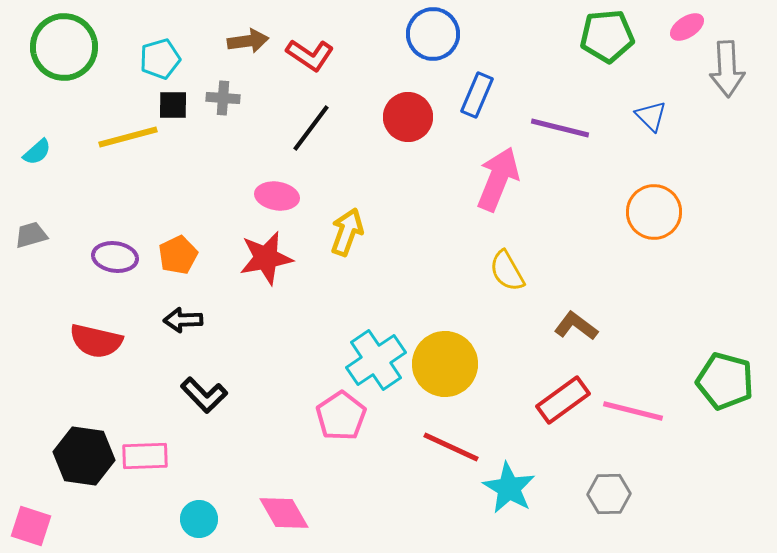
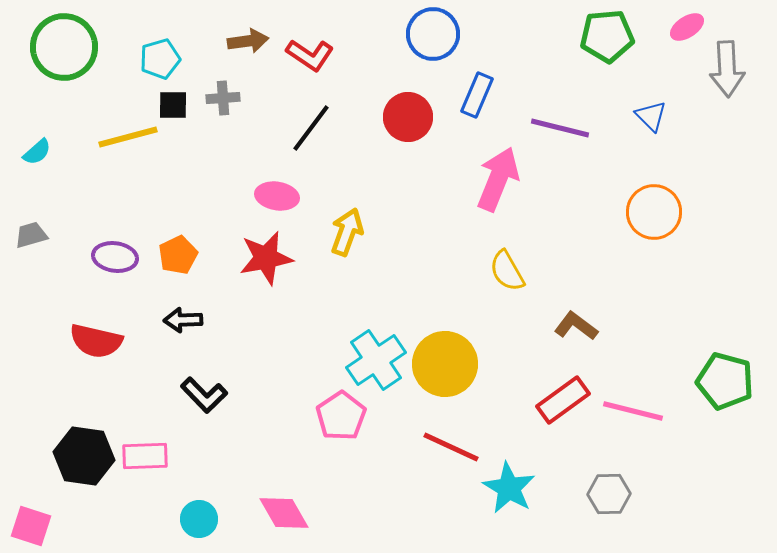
gray cross at (223, 98): rotated 8 degrees counterclockwise
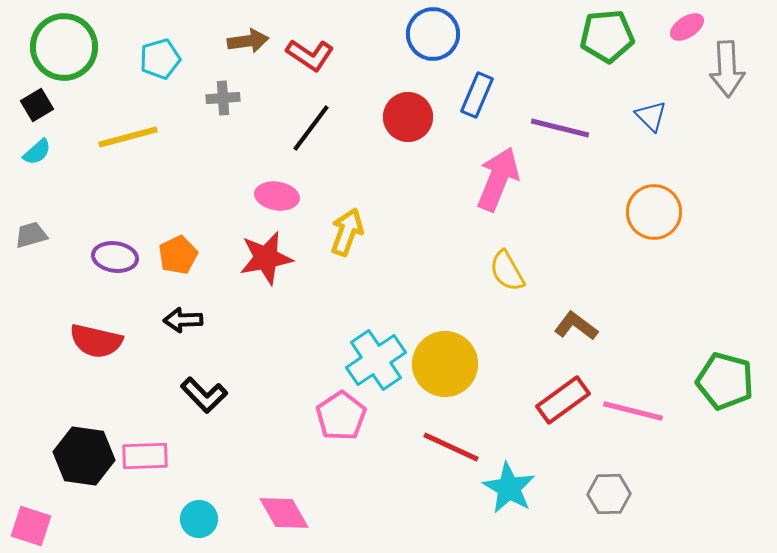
black square at (173, 105): moved 136 px left; rotated 32 degrees counterclockwise
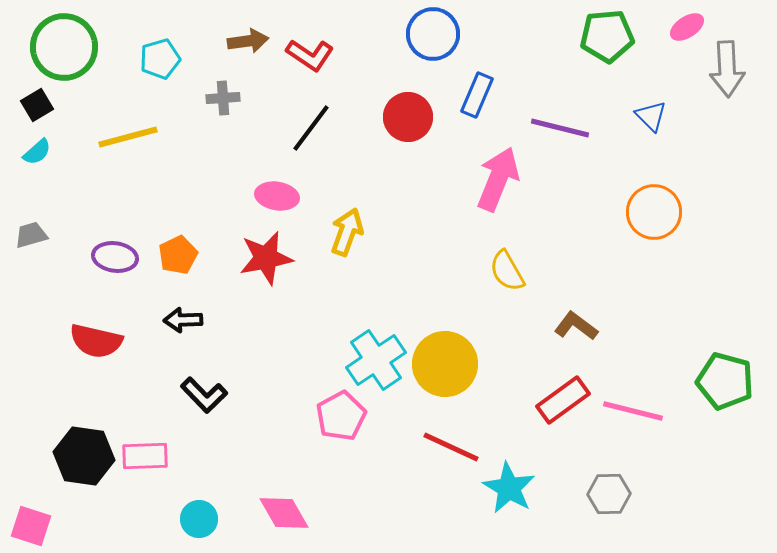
pink pentagon at (341, 416): rotated 6 degrees clockwise
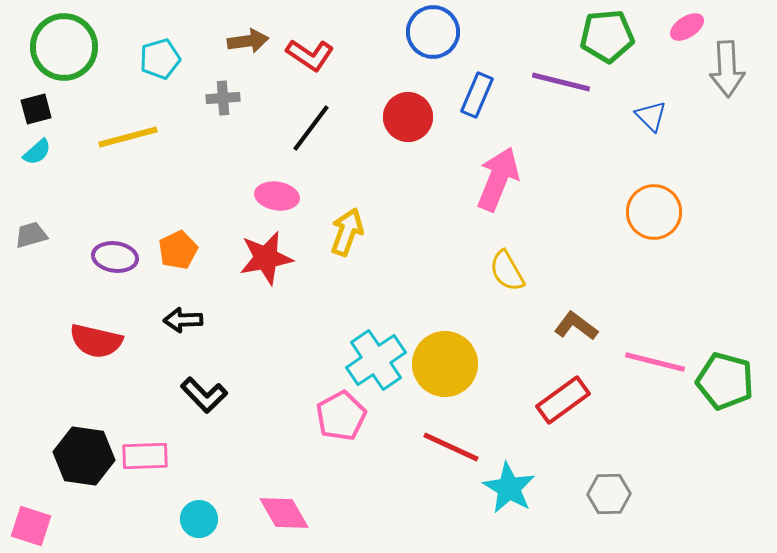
blue circle at (433, 34): moved 2 px up
black square at (37, 105): moved 1 px left, 4 px down; rotated 16 degrees clockwise
purple line at (560, 128): moved 1 px right, 46 px up
orange pentagon at (178, 255): moved 5 px up
pink line at (633, 411): moved 22 px right, 49 px up
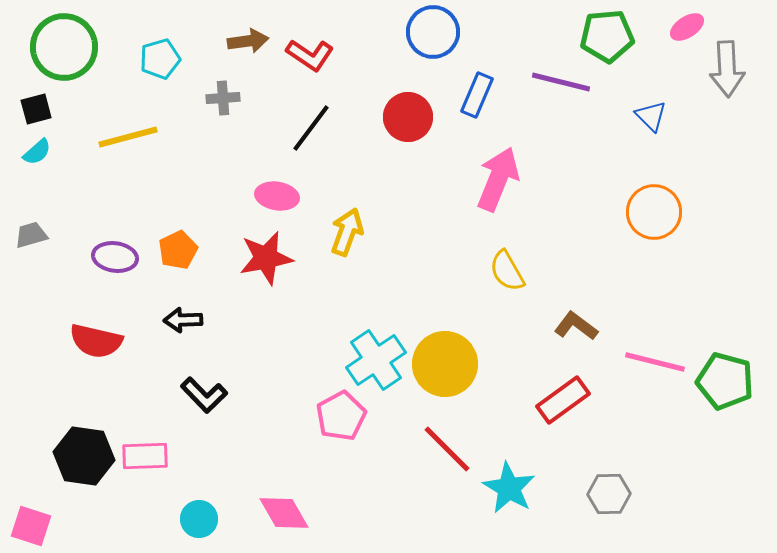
red line at (451, 447): moved 4 px left, 2 px down; rotated 20 degrees clockwise
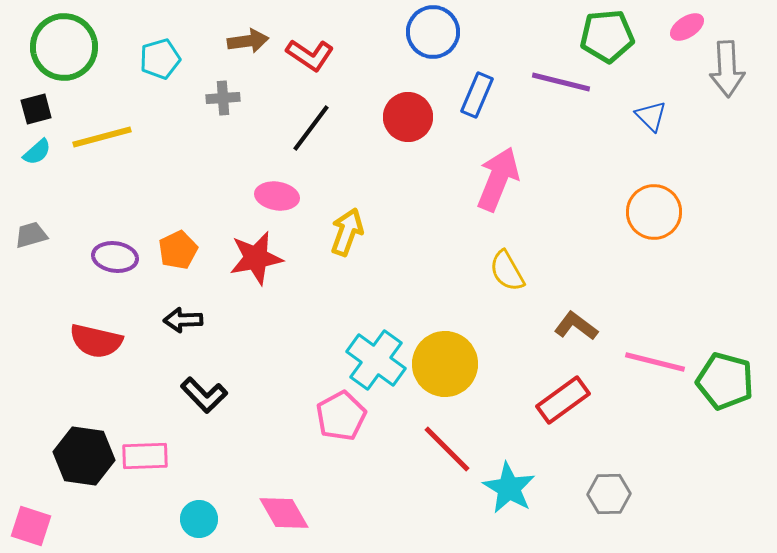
yellow line at (128, 137): moved 26 px left
red star at (266, 258): moved 10 px left
cyan cross at (376, 360): rotated 20 degrees counterclockwise
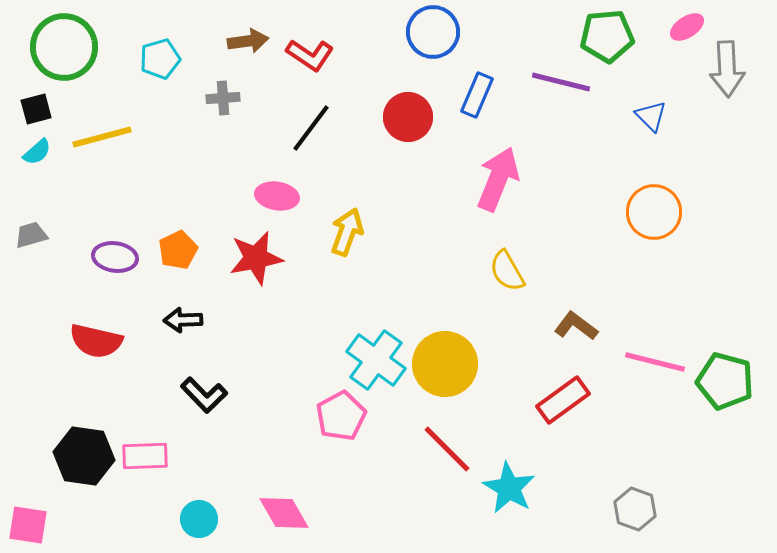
gray hexagon at (609, 494): moved 26 px right, 15 px down; rotated 21 degrees clockwise
pink square at (31, 526): moved 3 px left, 1 px up; rotated 9 degrees counterclockwise
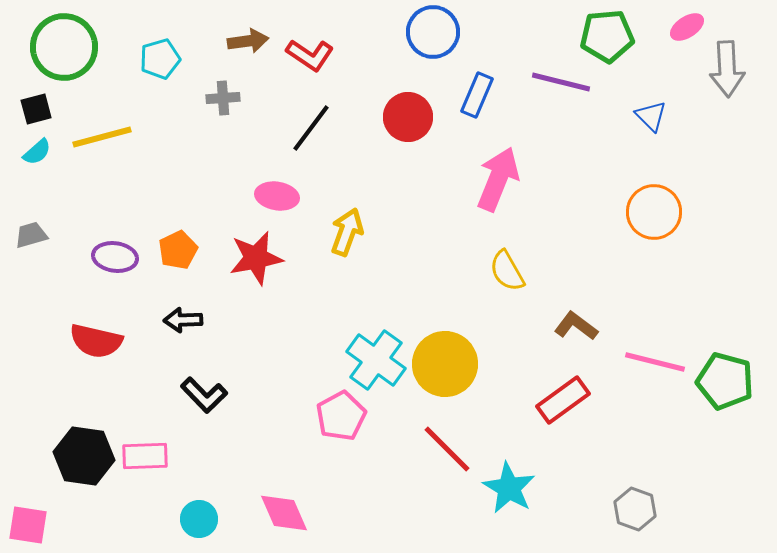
pink diamond at (284, 513): rotated 6 degrees clockwise
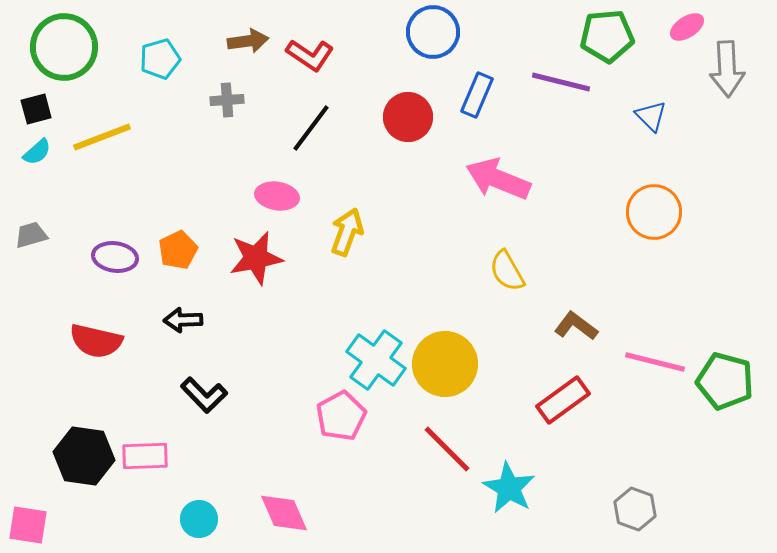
gray cross at (223, 98): moved 4 px right, 2 px down
yellow line at (102, 137): rotated 6 degrees counterclockwise
pink arrow at (498, 179): rotated 90 degrees counterclockwise
